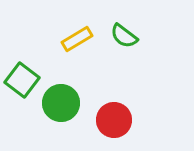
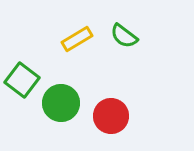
red circle: moved 3 px left, 4 px up
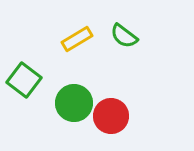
green square: moved 2 px right
green circle: moved 13 px right
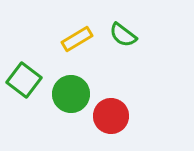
green semicircle: moved 1 px left, 1 px up
green circle: moved 3 px left, 9 px up
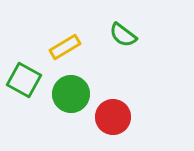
yellow rectangle: moved 12 px left, 8 px down
green square: rotated 8 degrees counterclockwise
red circle: moved 2 px right, 1 px down
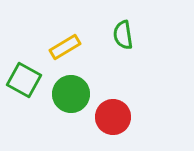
green semicircle: rotated 44 degrees clockwise
